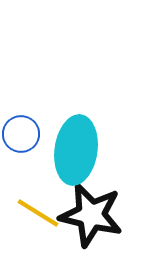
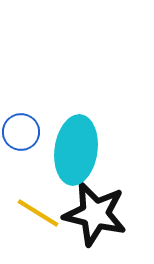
blue circle: moved 2 px up
black star: moved 4 px right, 1 px up
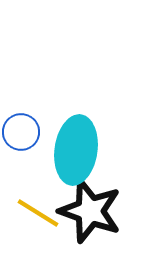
black star: moved 5 px left, 3 px up; rotated 6 degrees clockwise
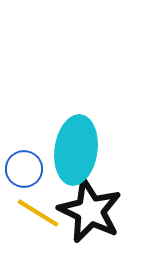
blue circle: moved 3 px right, 37 px down
black star: rotated 6 degrees clockwise
